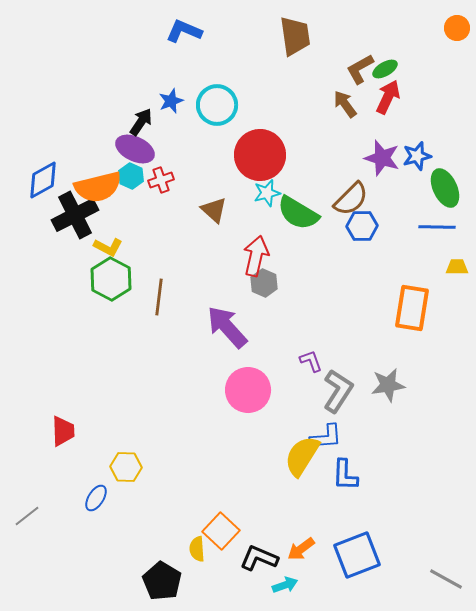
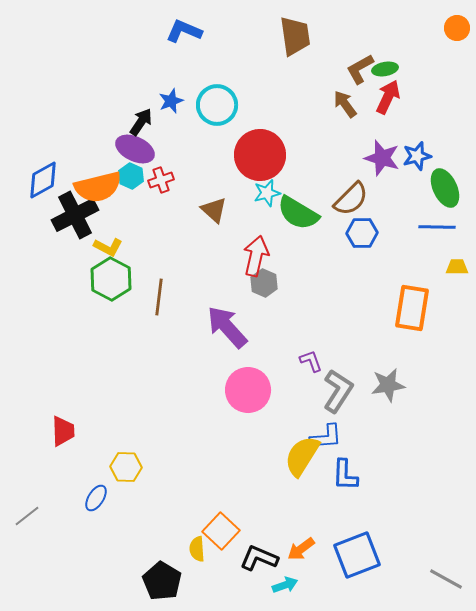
green ellipse at (385, 69): rotated 20 degrees clockwise
blue hexagon at (362, 226): moved 7 px down
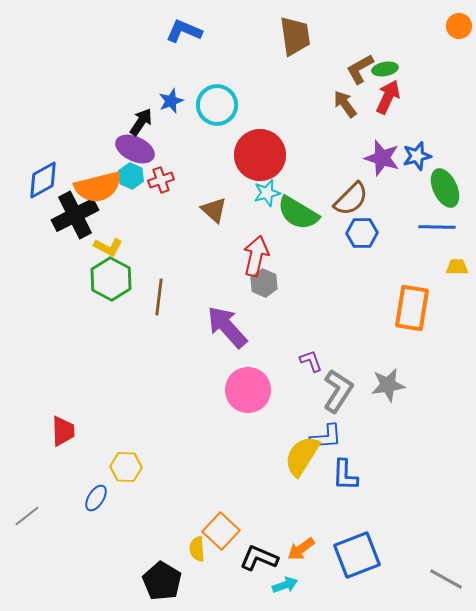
orange circle at (457, 28): moved 2 px right, 2 px up
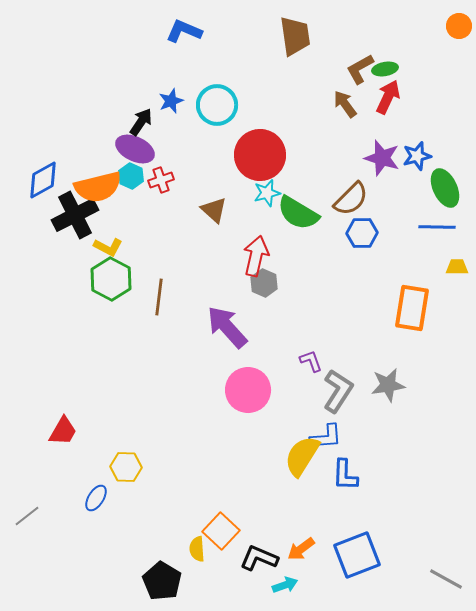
red trapezoid at (63, 431): rotated 32 degrees clockwise
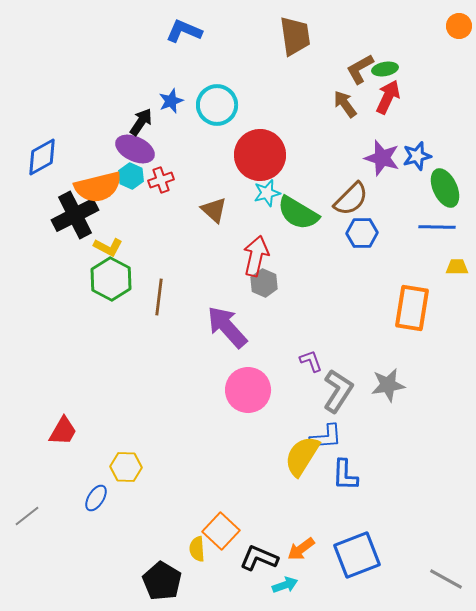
blue diamond at (43, 180): moved 1 px left, 23 px up
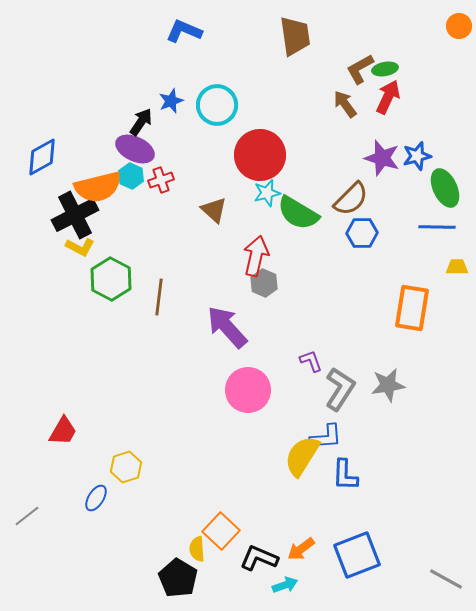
yellow L-shape at (108, 247): moved 28 px left
gray L-shape at (338, 391): moved 2 px right, 2 px up
yellow hexagon at (126, 467): rotated 20 degrees counterclockwise
black pentagon at (162, 581): moved 16 px right, 3 px up
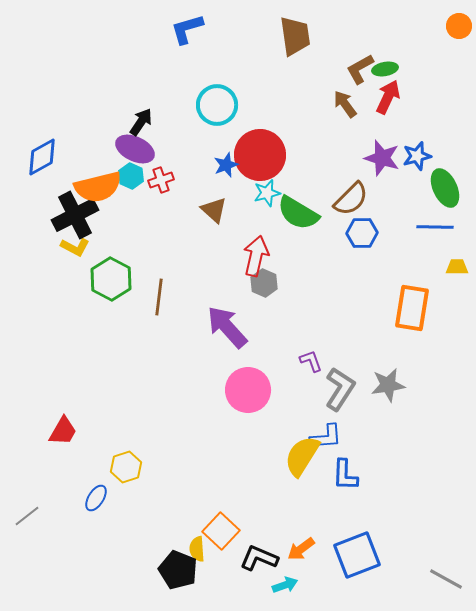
blue L-shape at (184, 31): moved 3 px right, 2 px up; rotated 39 degrees counterclockwise
blue star at (171, 101): moved 55 px right, 64 px down
blue line at (437, 227): moved 2 px left
yellow L-shape at (80, 247): moved 5 px left
black pentagon at (178, 578): moved 8 px up; rotated 9 degrees counterclockwise
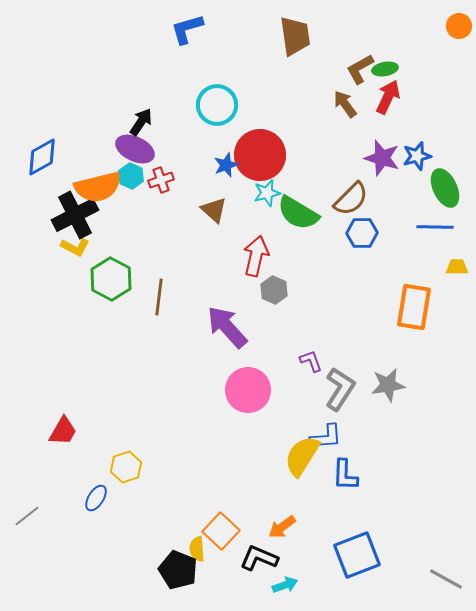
gray hexagon at (264, 283): moved 10 px right, 7 px down
orange rectangle at (412, 308): moved 2 px right, 1 px up
orange arrow at (301, 549): moved 19 px left, 22 px up
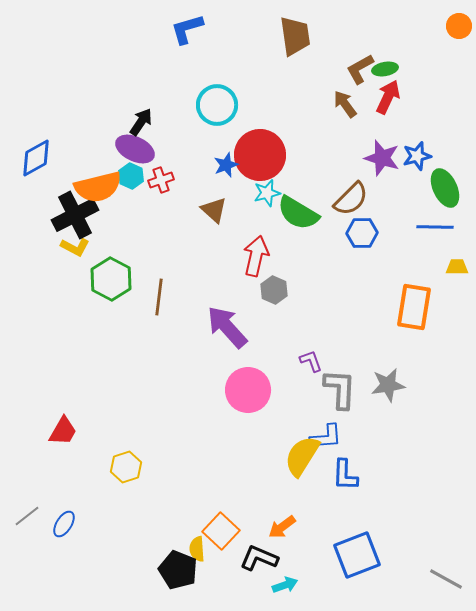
blue diamond at (42, 157): moved 6 px left, 1 px down
gray L-shape at (340, 389): rotated 30 degrees counterclockwise
blue ellipse at (96, 498): moved 32 px left, 26 px down
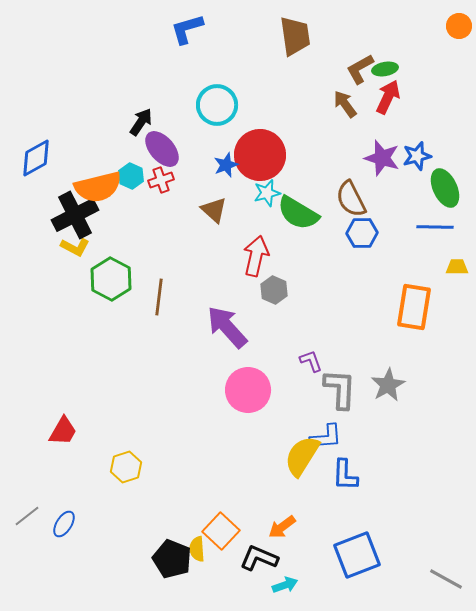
purple ellipse at (135, 149): moved 27 px right; rotated 24 degrees clockwise
brown semicircle at (351, 199): rotated 108 degrees clockwise
gray star at (388, 385): rotated 20 degrees counterclockwise
black pentagon at (178, 570): moved 6 px left, 11 px up
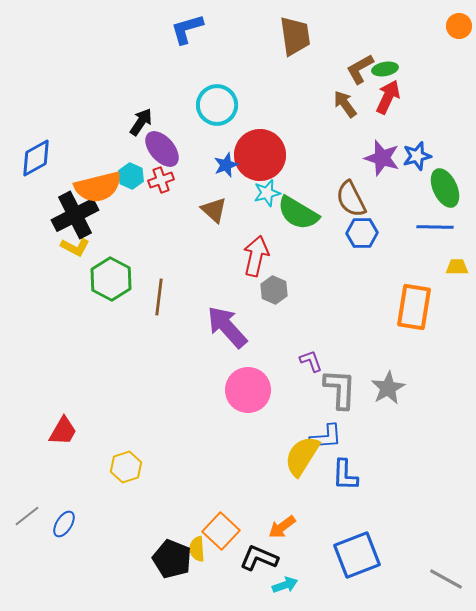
gray star at (388, 385): moved 3 px down
